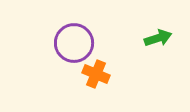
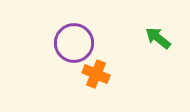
green arrow: rotated 124 degrees counterclockwise
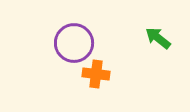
orange cross: rotated 16 degrees counterclockwise
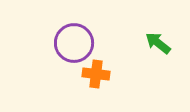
green arrow: moved 5 px down
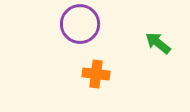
purple circle: moved 6 px right, 19 px up
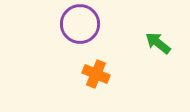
orange cross: rotated 16 degrees clockwise
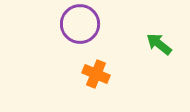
green arrow: moved 1 px right, 1 px down
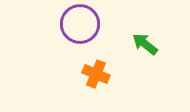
green arrow: moved 14 px left
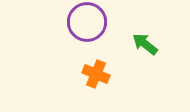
purple circle: moved 7 px right, 2 px up
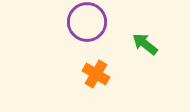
orange cross: rotated 8 degrees clockwise
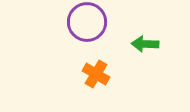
green arrow: rotated 36 degrees counterclockwise
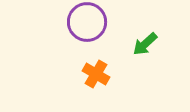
green arrow: rotated 44 degrees counterclockwise
